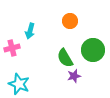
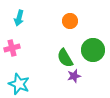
cyan arrow: moved 11 px left, 13 px up
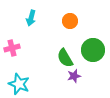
cyan arrow: moved 12 px right
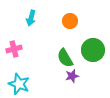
pink cross: moved 2 px right, 1 px down
purple star: moved 2 px left
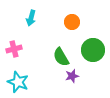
orange circle: moved 2 px right, 1 px down
green semicircle: moved 4 px left, 1 px up
cyan star: moved 1 px left, 2 px up
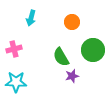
cyan star: moved 2 px left; rotated 20 degrees counterclockwise
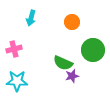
green semicircle: moved 2 px right, 6 px down; rotated 36 degrees counterclockwise
cyan star: moved 1 px right, 1 px up
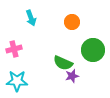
cyan arrow: rotated 35 degrees counterclockwise
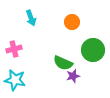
purple star: moved 1 px right
cyan star: moved 2 px left, 1 px up; rotated 10 degrees clockwise
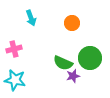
orange circle: moved 1 px down
green circle: moved 3 px left, 8 px down
